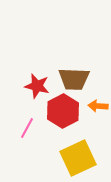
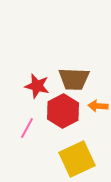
yellow square: moved 1 px left, 1 px down
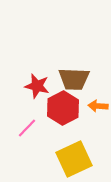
red hexagon: moved 3 px up
pink line: rotated 15 degrees clockwise
yellow square: moved 3 px left
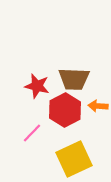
red hexagon: moved 2 px right, 2 px down
pink line: moved 5 px right, 5 px down
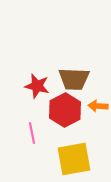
pink line: rotated 55 degrees counterclockwise
yellow square: rotated 15 degrees clockwise
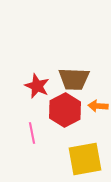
red star: rotated 10 degrees clockwise
yellow square: moved 11 px right
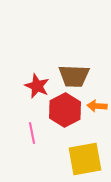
brown trapezoid: moved 3 px up
orange arrow: moved 1 px left
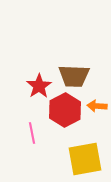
red star: moved 2 px right; rotated 15 degrees clockwise
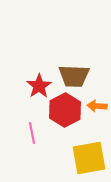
yellow square: moved 4 px right, 1 px up
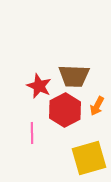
red star: rotated 15 degrees counterclockwise
orange arrow: rotated 66 degrees counterclockwise
pink line: rotated 10 degrees clockwise
yellow square: rotated 6 degrees counterclockwise
